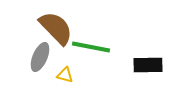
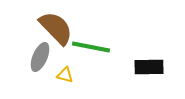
black rectangle: moved 1 px right, 2 px down
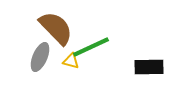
green line: rotated 36 degrees counterclockwise
yellow triangle: moved 6 px right, 14 px up
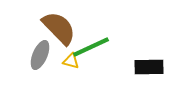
brown semicircle: moved 3 px right
gray ellipse: moved 2 px up
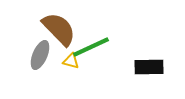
brown semicircle: moved 1 px down
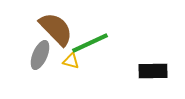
brown semicircle: moved 3 px left
green line: moved 1 px left, 4 px up
black rectangle: moved 4 px right, 4 px down
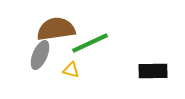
brown semicircle: rotated 54 degrees counterclockwise
yellow triangle: moved 9 px down
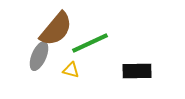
brown semicircle: rotated 138 degrees clockwise
gray ellipse: moved 1 px left, 1 px down
black rectangle: moved 16 px left
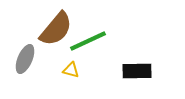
green line: moved 2 px left, 2 px up
gray ellipse: moved 14 px left, 3 px down
